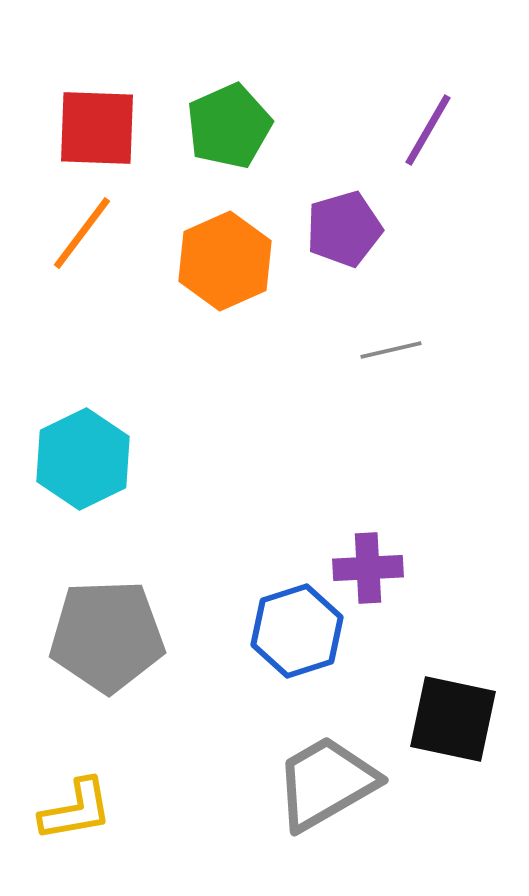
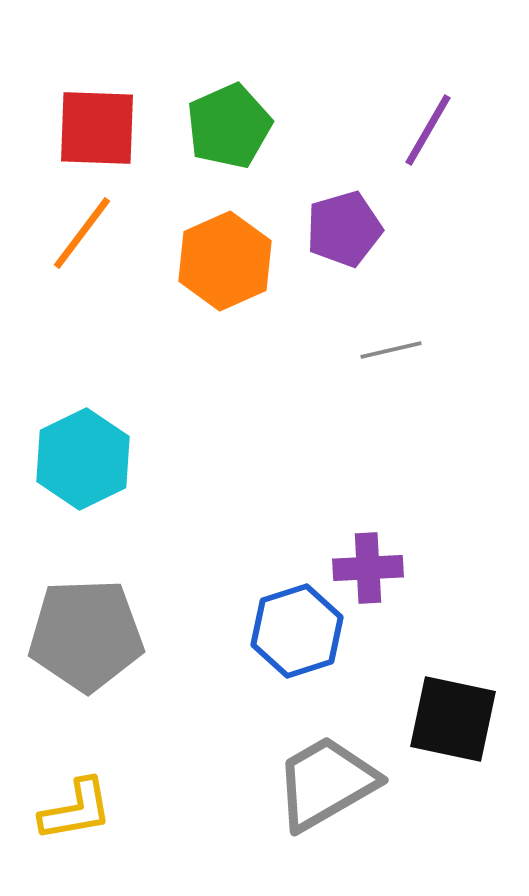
gray pentagon: moved 21 px left, 1 px up
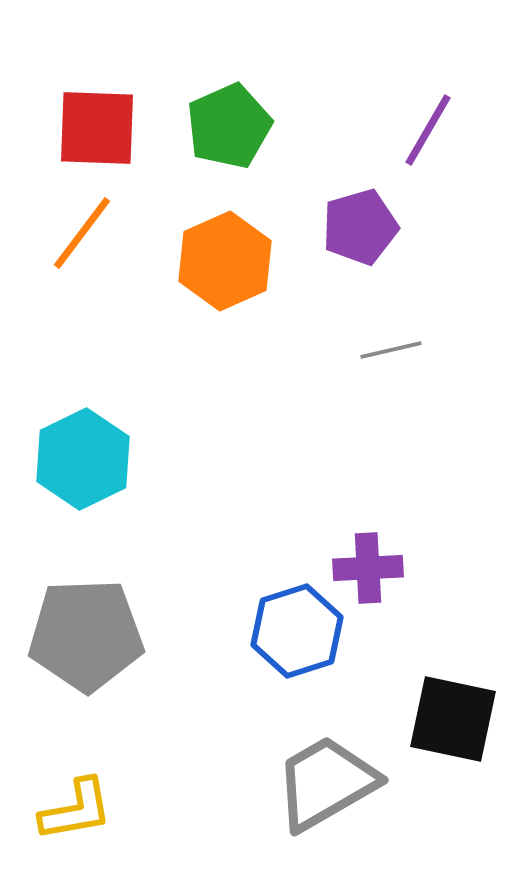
purple pentagon: moved 16 px right, 2 px up
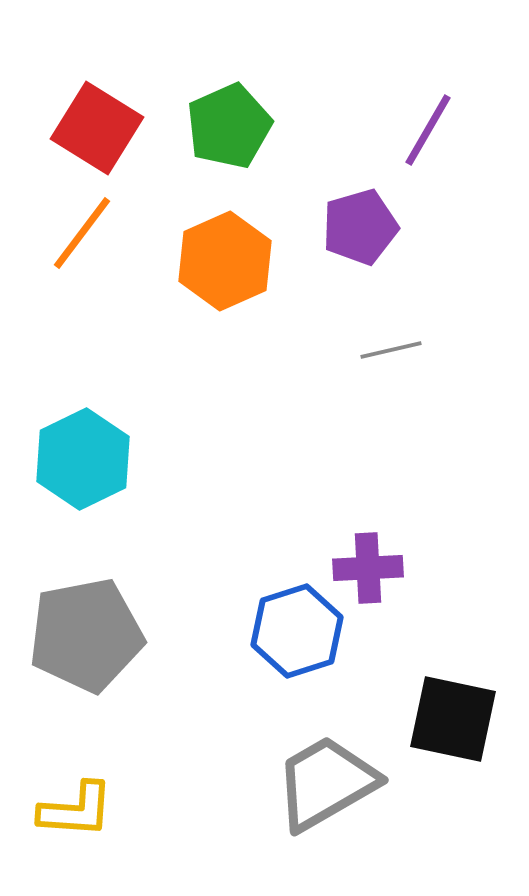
red square: rotated 30 degrees clockwise
gray pentagon: rotated 9 degrees counterclockwise
yellow L-shape: rotated 14 degrees clockwise
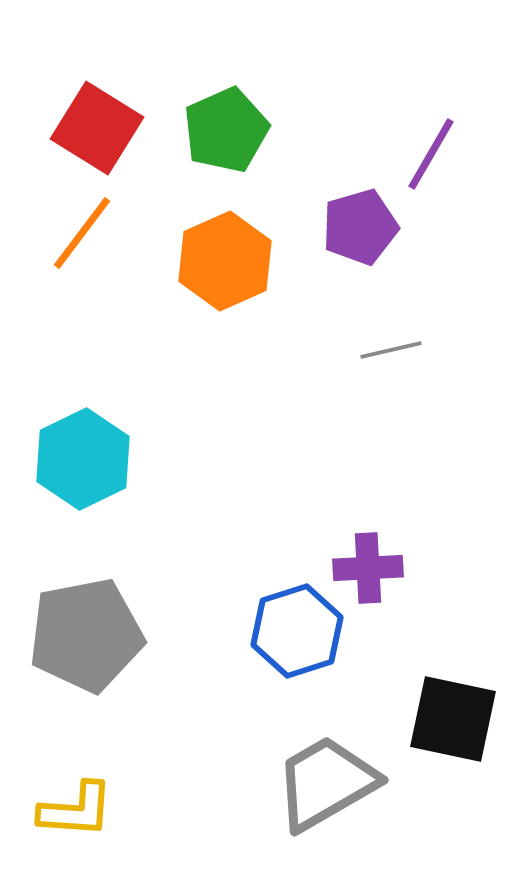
green pentagon: moved 3 px left, 4 px down
purple line: moved 3 px right, 24 px down
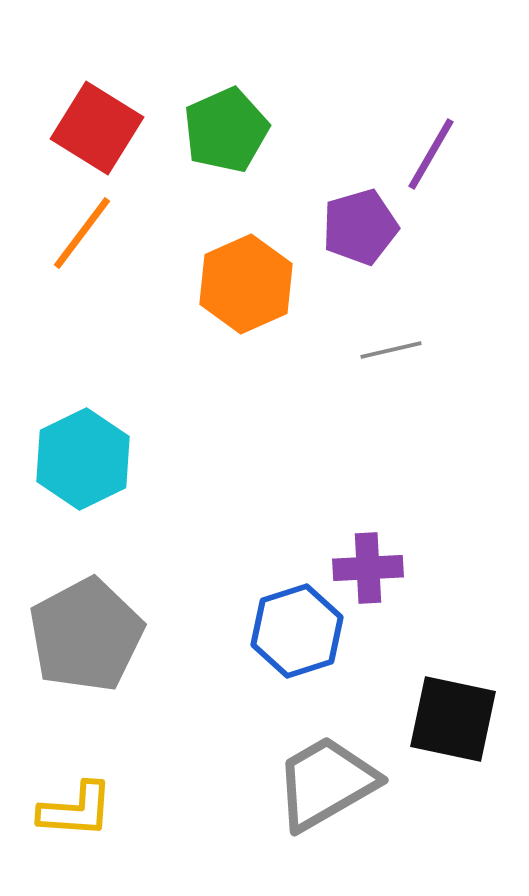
orange hexagon: moved 21 px right, 23 px down
gray pentagon: rotated 17 degrees counterclockwise
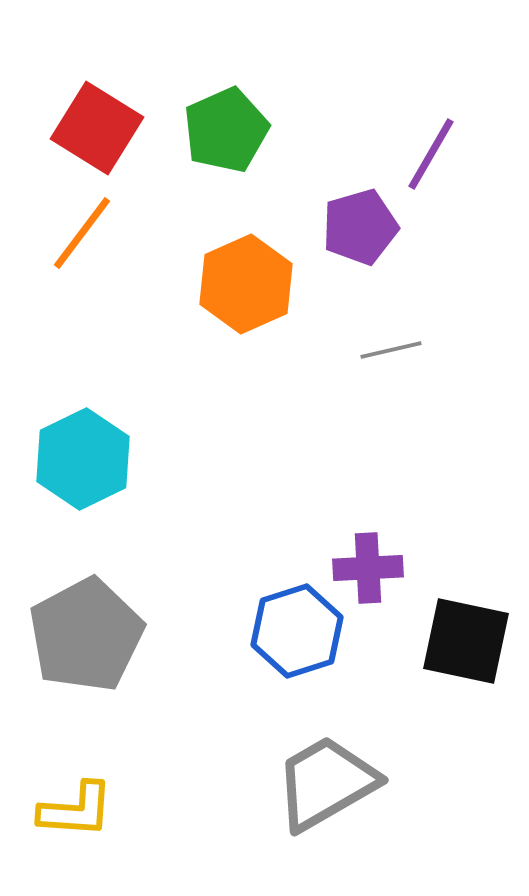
black square: moved 13 px right, 78 px up
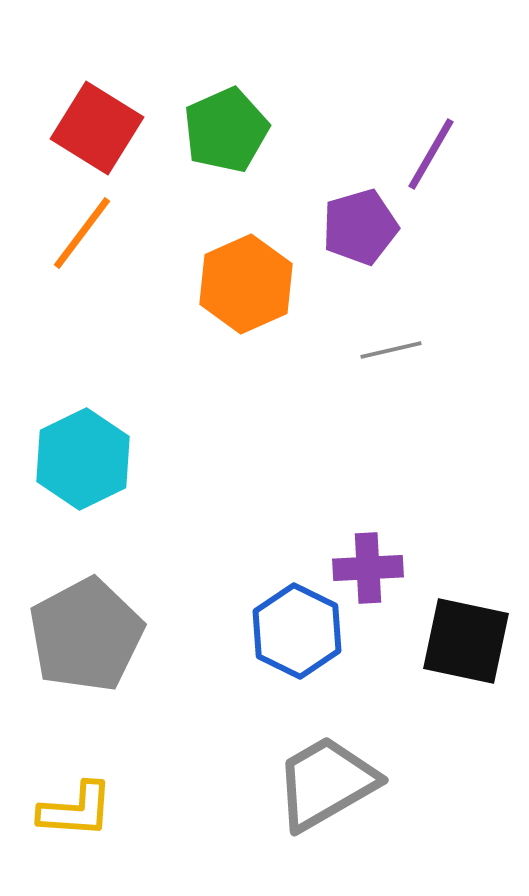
blue hexagon: rotated 16 degrees counterclockwise
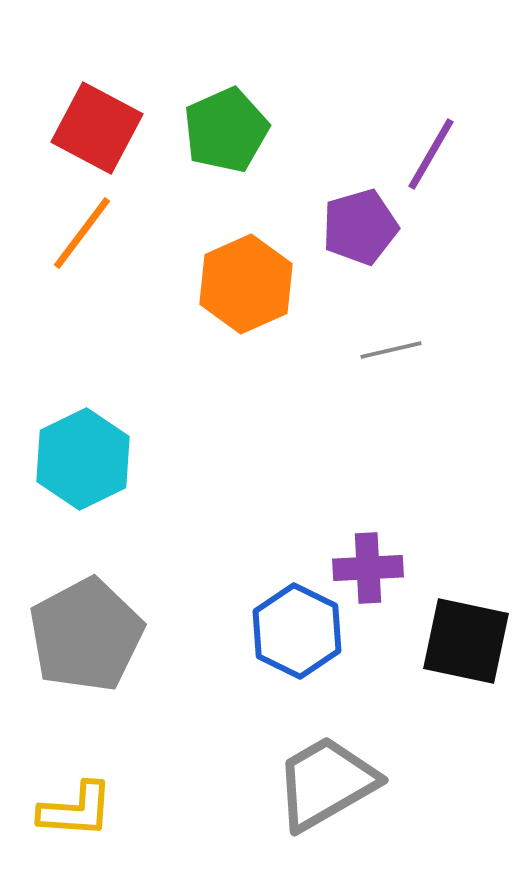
red square: rotated 4 degrees counterclockwise
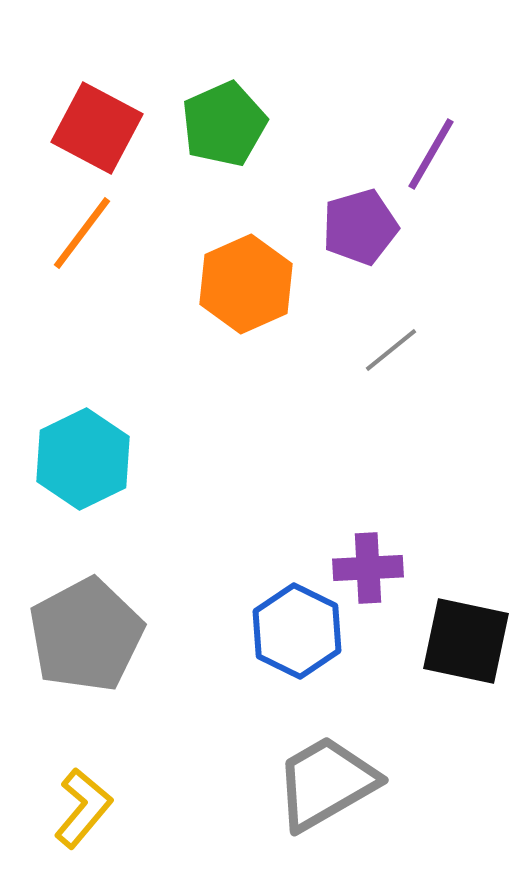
green pentagon: moved 2 px left, 6 px up
gray line: rotated 26 degrees counterclockwise
yellow L-shape: moved 7 px right, 2 px up; rotated 54 degrees counterclockwise
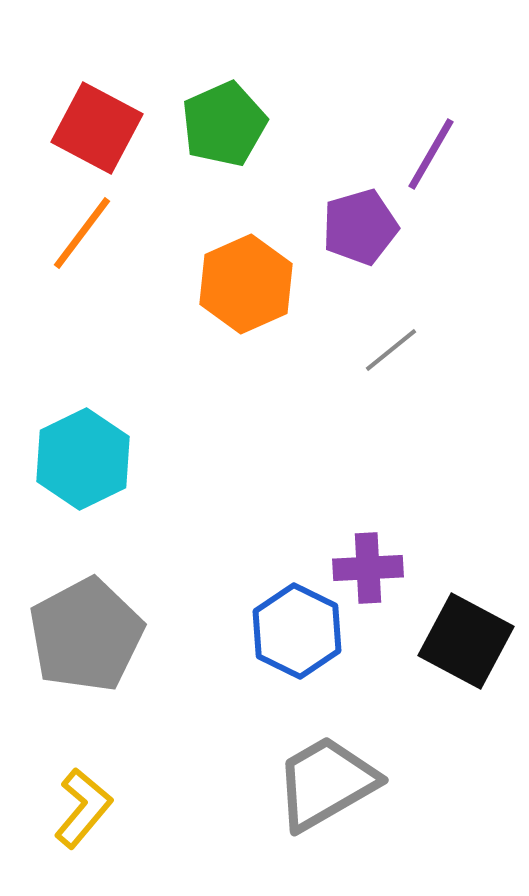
black square: rotated 16 degrees clockwise
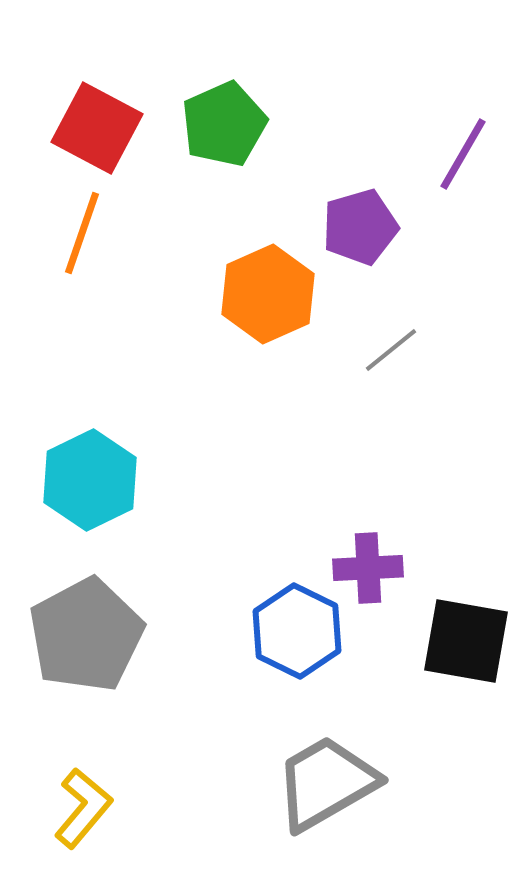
purple line: moved 32 px right
orange line: rotated 18 degrees counterclockwise
orange hexagon: moved 22 px right, 10 px down
cyan hexagon: moved 7 px right, 21 px down
black square: rotated 18 degrees counterclockwise
